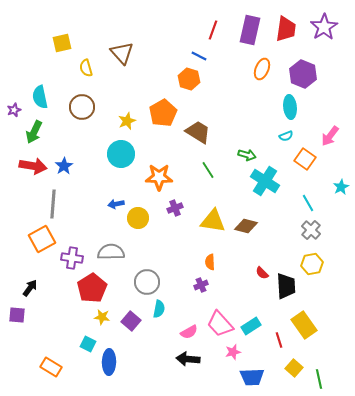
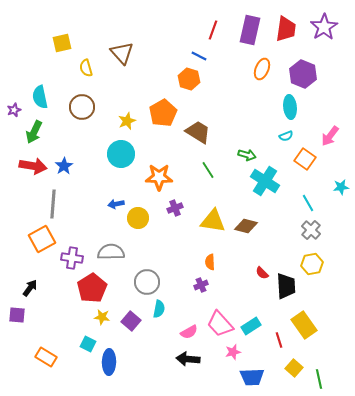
cyan star at (341, 187): rotated 21 degrees clockwise
orange rectangle at (51, 367): moved 5 px left, 10 px up
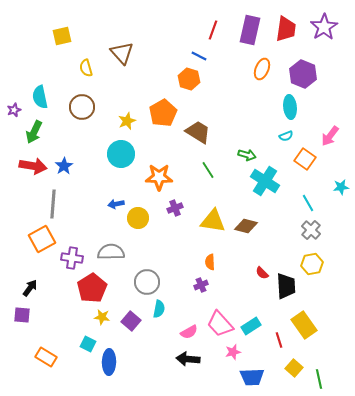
yellow square at (62, 43): moved 7 px up
purple square at (17, 315): moved 5 px right
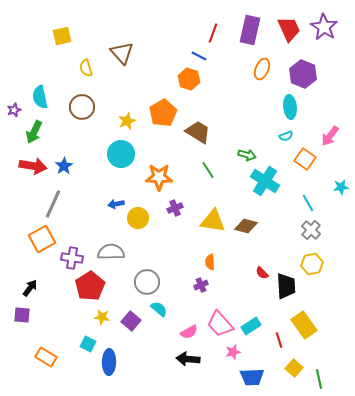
purple star at (324, 27): rotated 8 degrees counterclockwise
red trapezoid at (286, 29): moved 3 px right; rotated 32 degrees counterclockwise
red line at (213, 30): moved 3 px down
gray line at (53, 204): rotated 20 degrees clockwise
red pentagon at (92, 288): moved 2 px left, 2 px up
cyan semicircle at (159, 309): rotated 60 degrees counterclockwise
